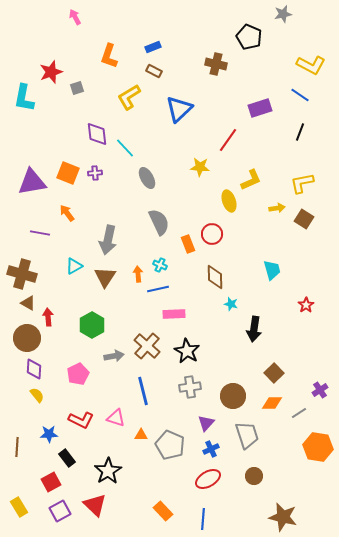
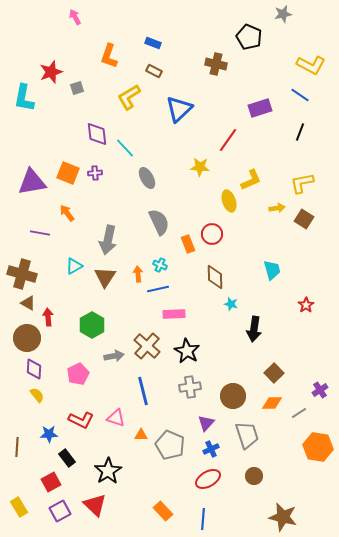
blue rectangle at (153, 47): moved 4 px up; rotated 42 degrees clockwise
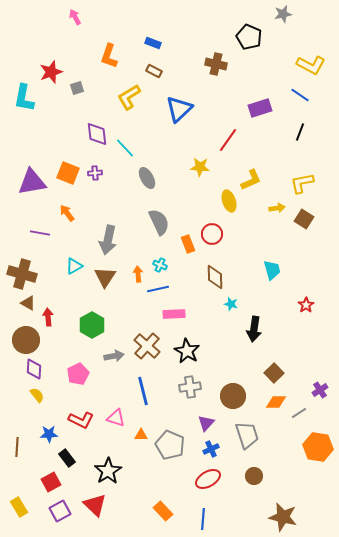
brown circle at (27, 338): moved 1 px left, 2 px down
orange diamond at (272, 403): moved 4 px right, 1 px up
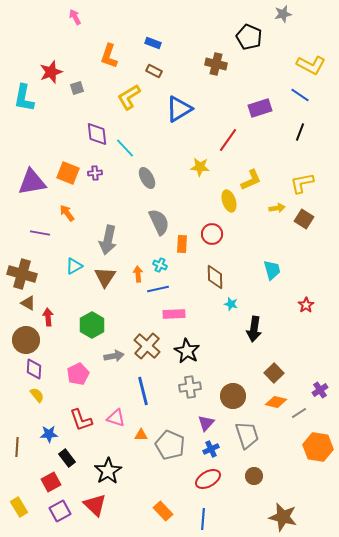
blue triangle at (179, 109): rotated 12 degrees clockwise
orange rectangle at (188, 244): moved 6 px left; rotated 24 degrees clockwise
orange diamond at (276, 402): rotated 15 degrees clockwise
red L-shape at (81, 420): rotated 45 degrees clockwise
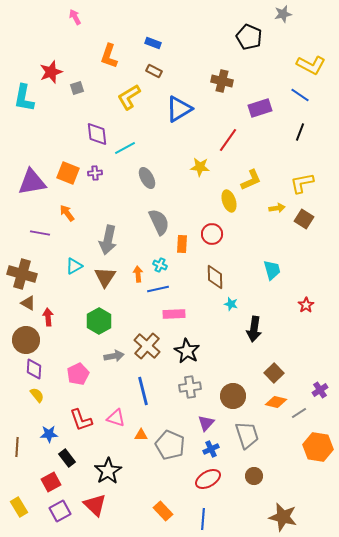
brown cross at (216, 64): moved 6 px right, 17 px down
cyan line at (125, 148): rotated 75 degrees counterclockwise
green hexagon at (92, 325): moved 7 px right, 4 px up
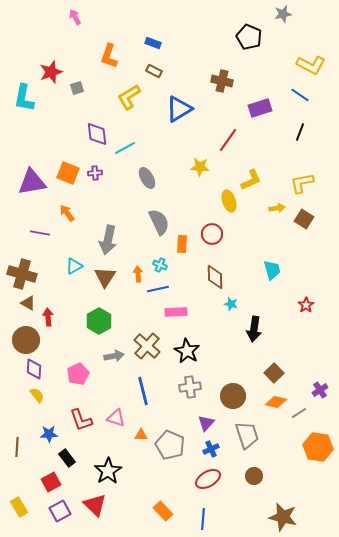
pink rectangle at (174, 314): moved 2 px right, 2 px up
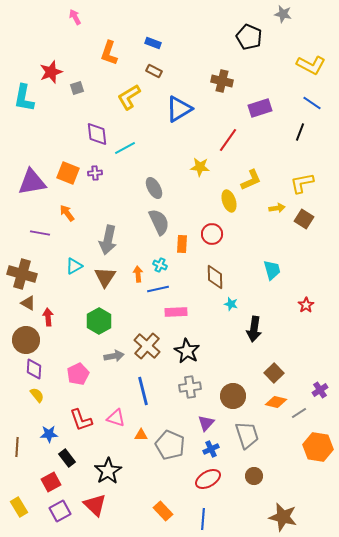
gray star at (283, 14): rotated 24 degrees clockwise
orange L-shape at (109, 56): moved 3 px up
blue line at (300, 95): moved 12 px right, 8 px down
gray ellipse at (147, 178): moved 7 px right, 10 px down
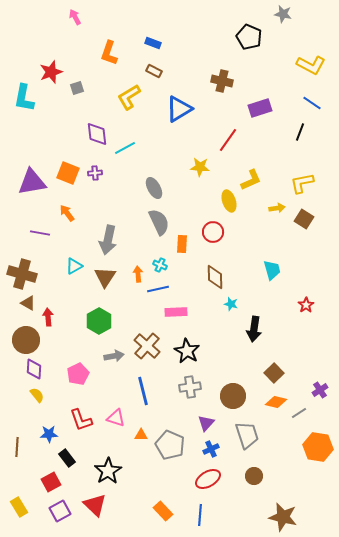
red circle at (212, 234): moved 1 px right, 2 px up
blue line at (203, 519): moved 3 px left, 4 px up
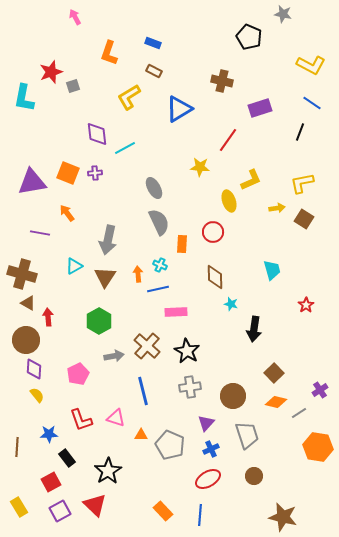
gray square at (77, 88): moved 4 px left, 2 px up
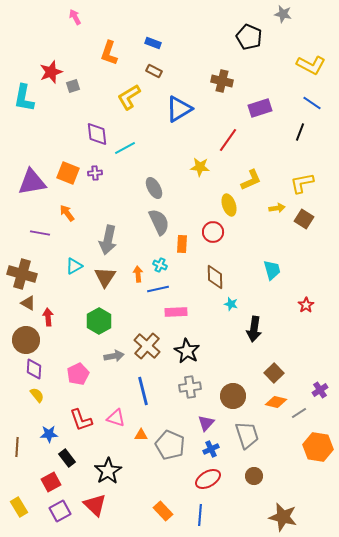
yellow ellipse at (229, 201): moved 4 px down
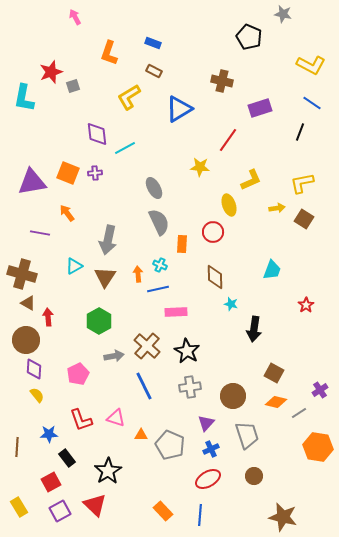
cyan trapezoid at (272, 270): rotated 35 degrees clockwise
brown square at (274, 373): rotated 18 degrees counterclockwise
blue line at (143, 391): moved 1 px right, 5 px up; rotated 12 degrees counterclockwise
